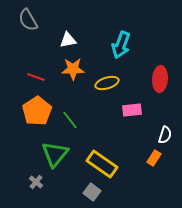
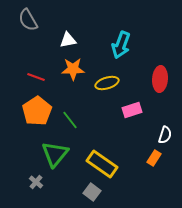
pink rectangle: rotated 12 degrees counterclockwise
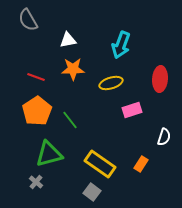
yellow ellipse: moved 4 px right
white semicircle: moved 1 px left, 2 px down
green triangle: moved 6 px left; rotated 36 degrees clockwise
orange rectangle: moved 13 px left, 6 px down
yellow rectangle: moved 2 px left
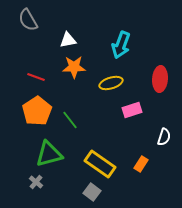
orange star: moved 1 px right, 2 px up
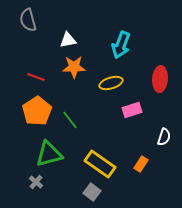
gray semicircle: rotated 15 degrees clockwise
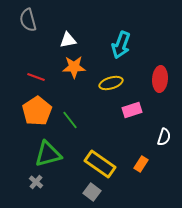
green triangle: moved 1 px left
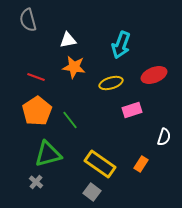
orange star: rotated 10 degrees clockwise
red ellipse: moved 6 px left, 4 px up; rotated 65 degrees clockwise
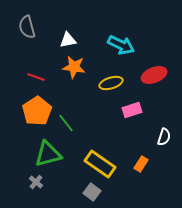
gray semicircle: moved 1 px left, 7 px down
cyan arrow: rotated 84 degrees counterclockwise
green line: moved 4 px left, 3 px down
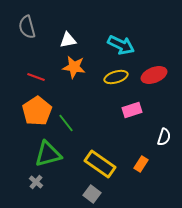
yellow ellipse: moved 5 px right, 6 px up
gray square: moved 2 px down
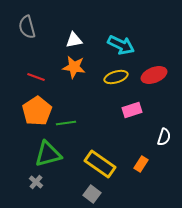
white triangle: moved 6 px right
green line: rotated 60 degrees counterclockwise
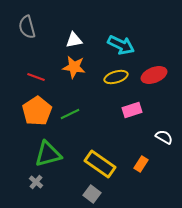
green line: moved 4 px right, 9 px up; rotated 18 degrees counterclockwise
white semicircle: rotated 78 degrees counterclockwise
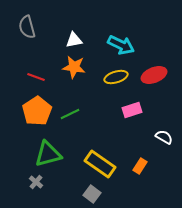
orange rectangle: moved 1 px left, 2 px down
